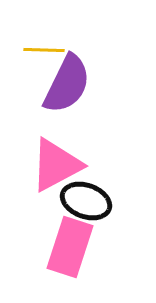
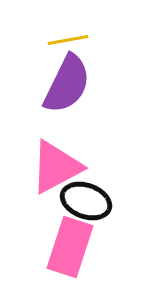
yellow line: moved 24 px right, 10 px up; rotated 12 degrees counterclockwise
pink triangle: moved 2 px down
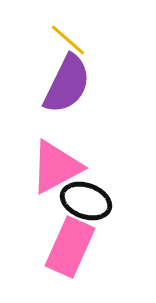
yellow line: rotated 51 degrees clockwise
pink rectangle: rotated 6 degrees clockwise
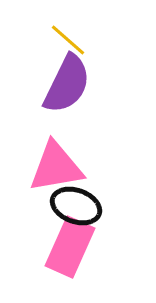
pink triangle: rotated 18 degrees clockwise
black ellipse: moved 10 px left, 5 px down
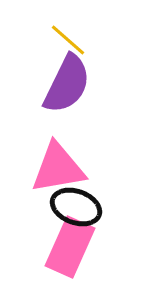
pink triangle: moved 2 px right, 1 px down
black ellipse: moved 1 px down
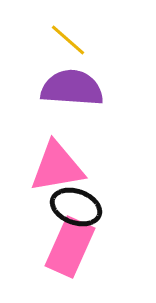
purple semicircle: moved 5 px right, 4 px down; rotated 112 degrees counterclockwise
pink triangle: moved 1 px left, 1 px up
